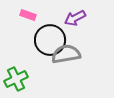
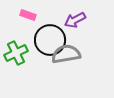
purple arrow: moved 2 px down
green cross: moved 26 px up
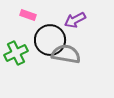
gray semicircle: rotated 20 degrees clockwise
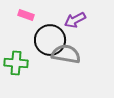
pink rectangle: moved 2 px left
green cross: moved 10 px down; rotated 30 degrees clockwise
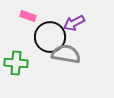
pink rectangle: moved 2 px right, 1 px down
purple arrow: moved 1 px left, 3 px down
black circle: moved 3 px up
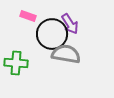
purple arrow: moved 4 px left, 1 px down; rotated 95 degrees counterclockwise
black circle: moved 2 px right, 3 px up
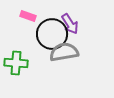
gray semicircle: moved 2 px left, 2 px up; rotated 20 degrees counterclockwise
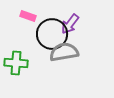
purple arrow: rotated 70 degrees clockwise
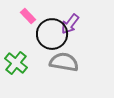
pink rectangle: rotated 28 degrees clockwise
gray semicircle: moved 10 px down; rotated 20 degrees clockwise
green cross: rotated 35 degrees clockwise
